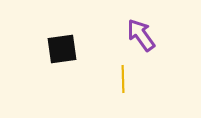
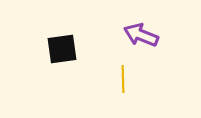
purple arrow: rotated 32 degrees counterclockwise
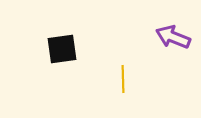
purple arrow: moved 32 px right, 2 px down
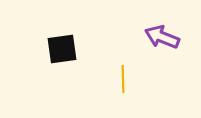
purple arrow: moved 11 px left
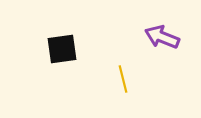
yellow line: rotated 12 degrees counterclockwise
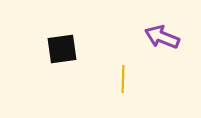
yellow line: rotated 16 degrees clockwise
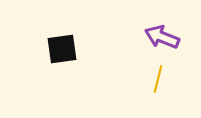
yellow line: moved 35 px right; rotated 12 degrees clockwise
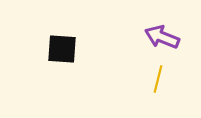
black square: rotated 12 degrees clockwise
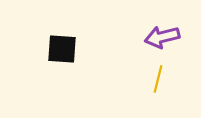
purple arrow: rotated 36 degrees counterclockwise
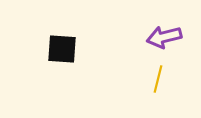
purple arrow: moved 2 px right
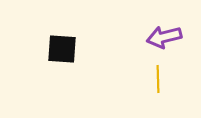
yellow line: rotated 16 degrees counterclockwise
